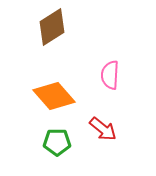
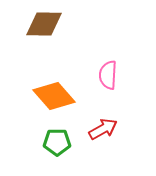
brown diamond: moved 8 px left, 3 px up; rotated 33 degrees clockwise
pink semicircle: moved 2 px left
red arrow: rotated 68 degrees counterclockwise
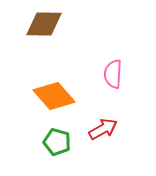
pink semicircle: moved 5 px right, 1 px up
green pentagon: rotated 16 degrees clockwise
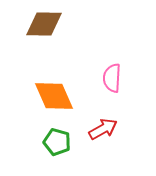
pink semicircle: moved 1 px left, 4 px down
orange diamond: rotated 18 degrees clockwise
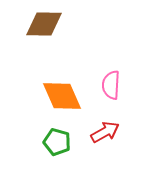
pink semicircle: moved 1 px left, 7 px down
orange diamond: moved 8 px right
red arrow: moved 2 px right, 3 px down
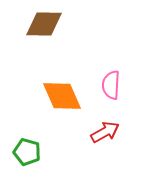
green pentagon: moved 30 px left, 10 px down
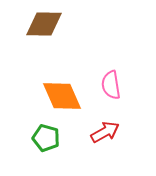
pink semicircle: rotated 12 degrees counterclockwise
green pentagon: moved 19 px right, 14 px up
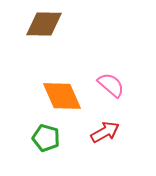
pink semicircle: rotated 140 degrees clockwise
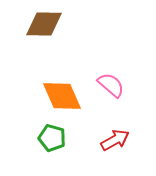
red arrow: moved 10 px right, 8 px down
green pentagon: moved 6 px right
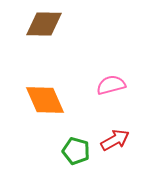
pink semicircle: rotated 56 degrees counterclockwise
orange diamond: moved 17 px left, 4 px down
green pentagon: moved 24 px right, 13 px down
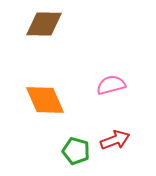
red arrow: rotated 8 degrees clockwise
